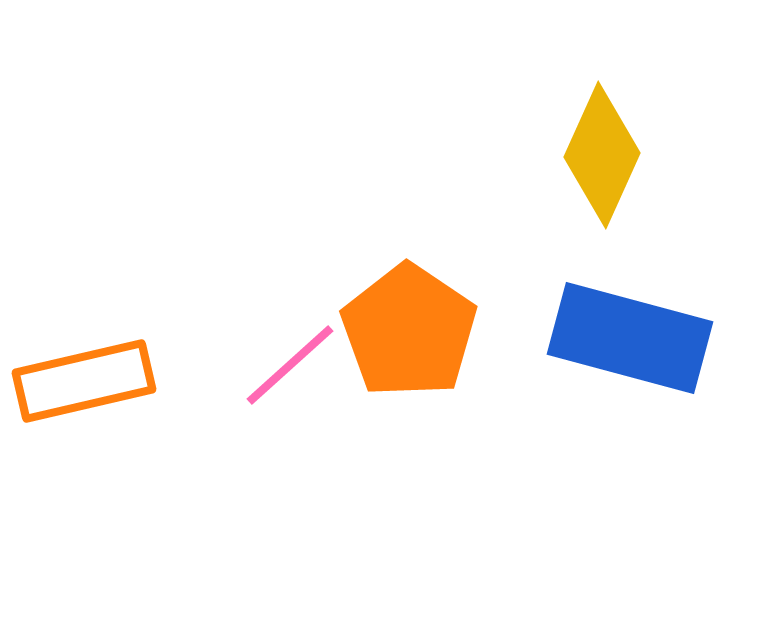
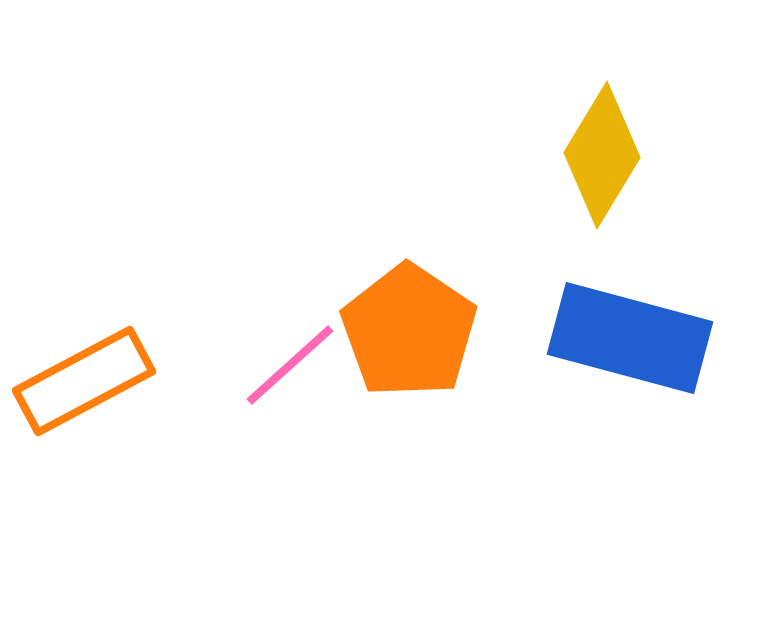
yellow diamond: rotated 7 degrees clockwise
orange rectangle: rotated 15 degrees counterclockwise
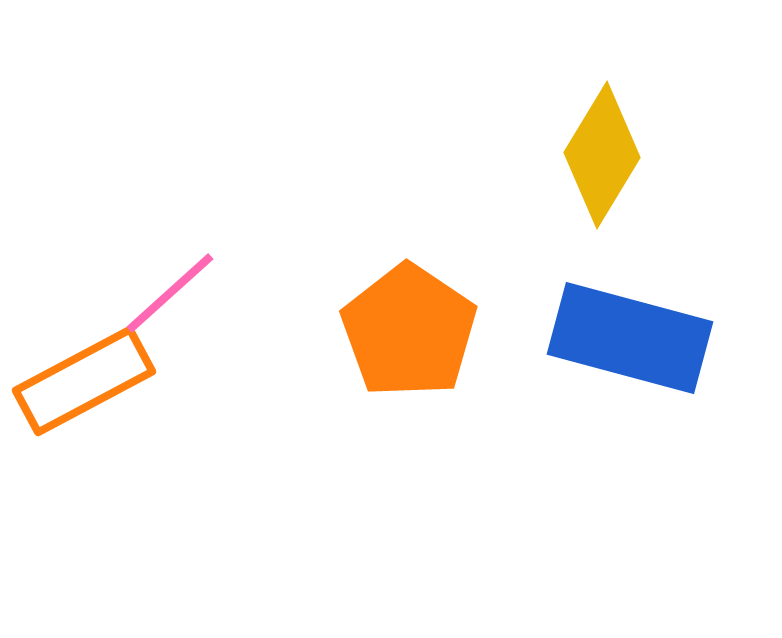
pink line: moved 120 px left, 72 px up
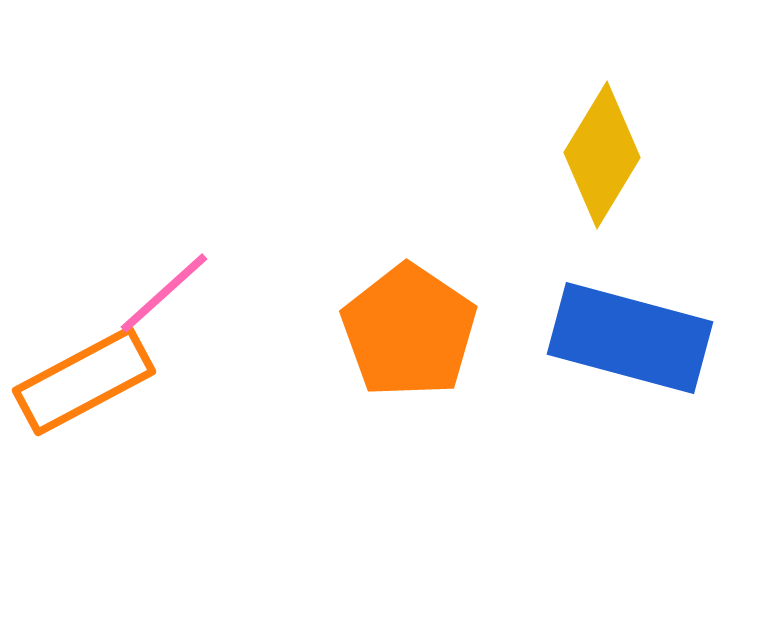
pink line: moved 6 px left
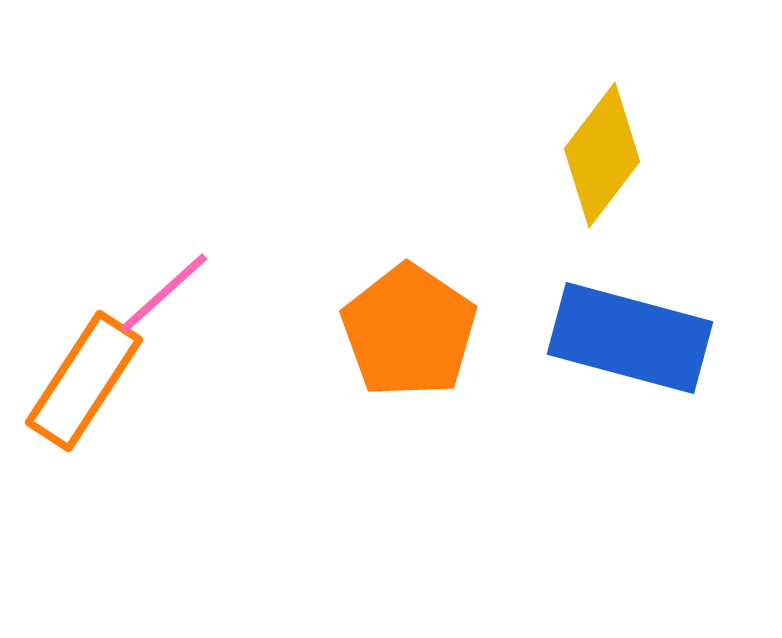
yellow diamond: rotated 6 degrees clockwise
orange rectangle: rotated 29 degrees counterclockwise
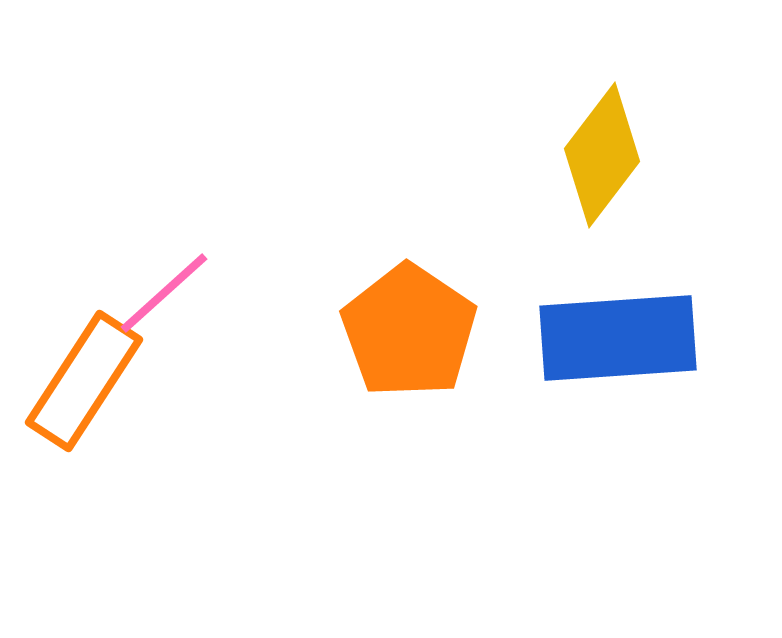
blue rectangle: moved 12 px left; rotated 19 degrees counterclockwise
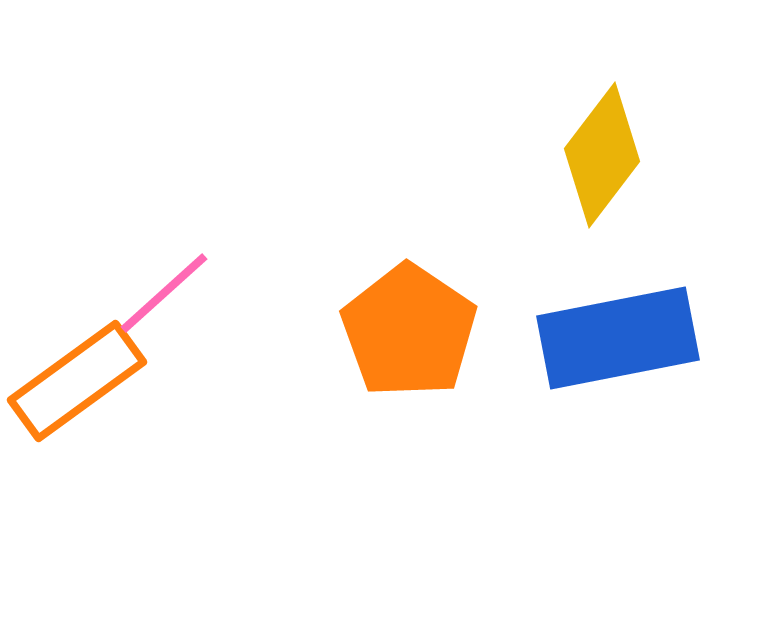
blue rectangle: rotated 7 degrees counterclockwise
orange rectangle: moved 7 px left; rotated 21 degrees clockwise
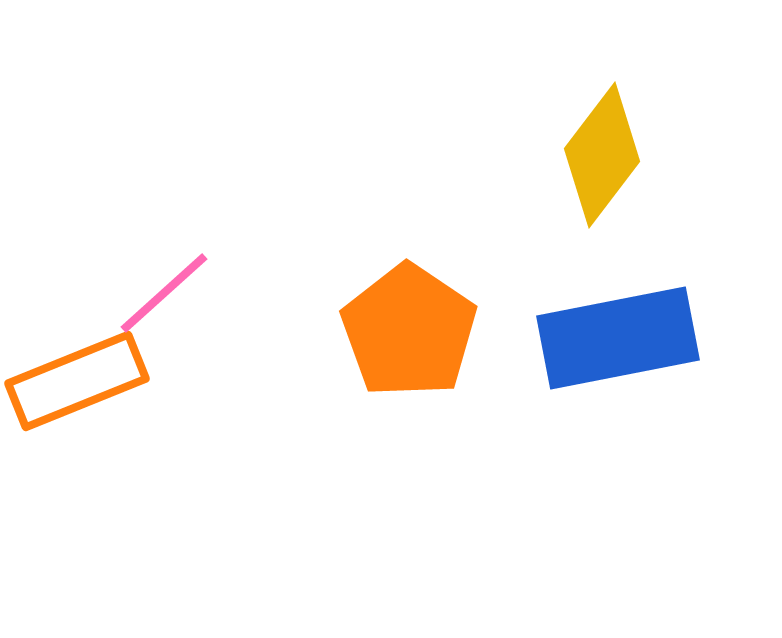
orange rectangle: rotated 14 degrees clockwise
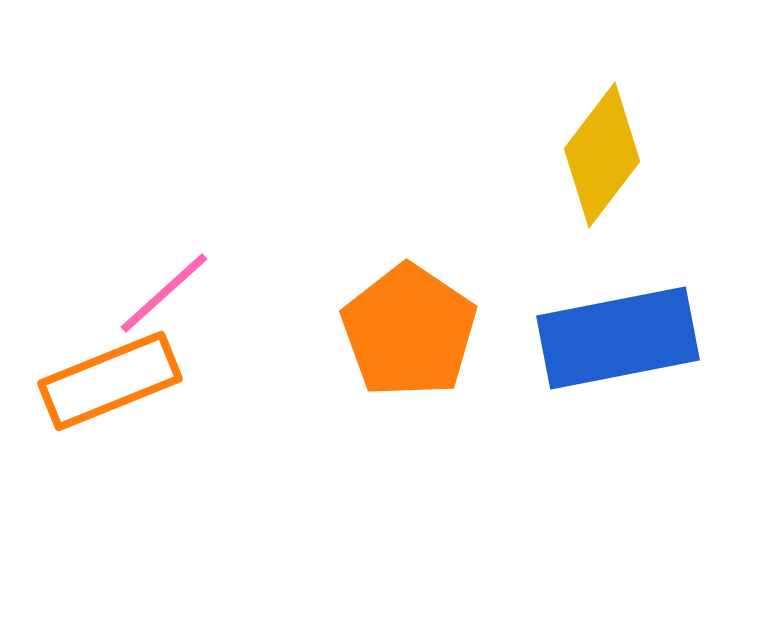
orange rectangle: moved 33 px right
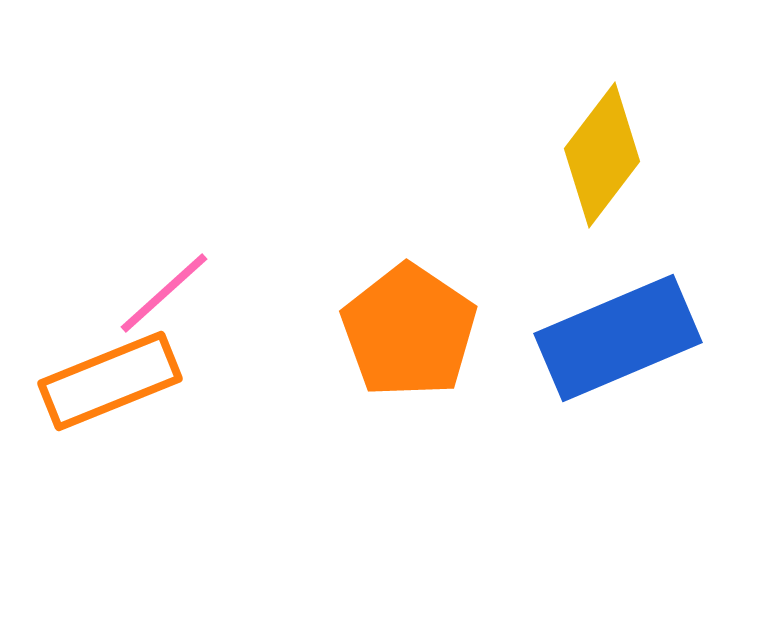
blue rectangle: rotated 12 degrees counterclockwise
